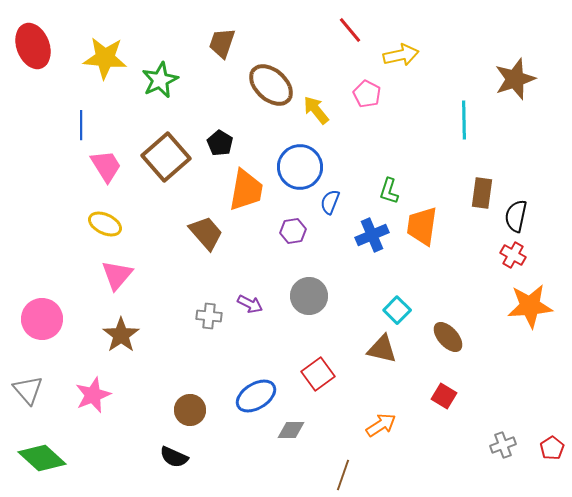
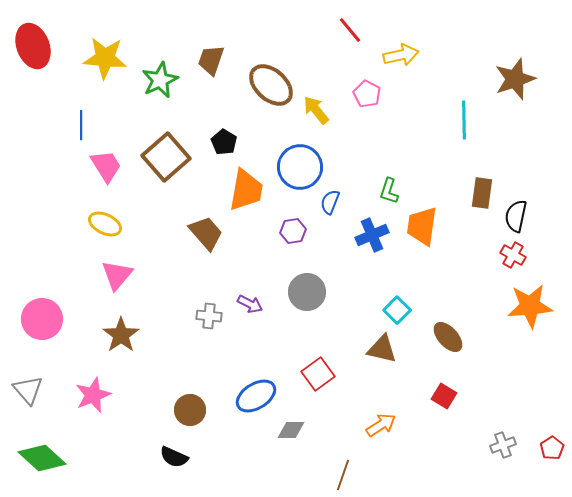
brown trapezoid at (222, 43): moved 11 px left, 17 px down
black pentagon at (220, 143): moved 4 px right, 1 px up
gray circle at (309, 296): moved 2 px left, 4 px up
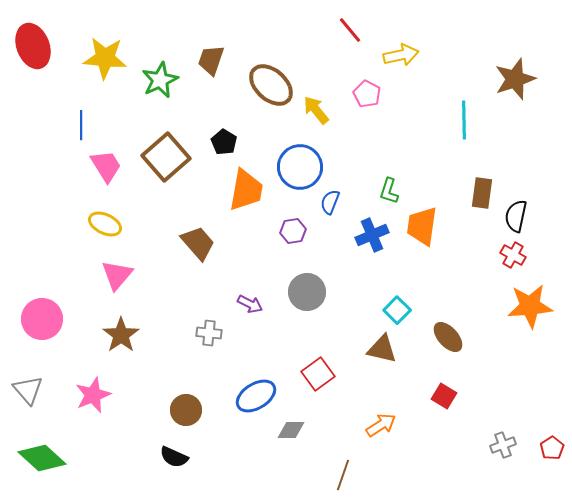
brown trapezoid at (206, 233): moved 8 px left, 10 px down
gray cross at (209, 316): moved 17 px down
brown circle at (190, 410): moved 4 px left
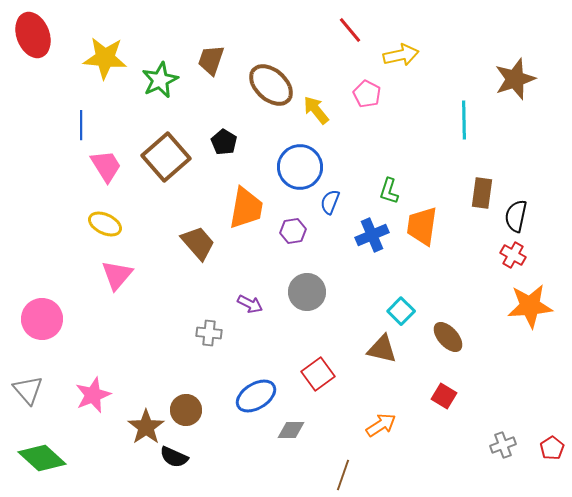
red ellipse at (33, 46): moved 11 px up
orange trapezoid at (246, 190): moved 18 px down
cyan square at (397, 310): moved 4 px right, 1 px down
brown star at (121, 335): moved 25 px right, 92 px down
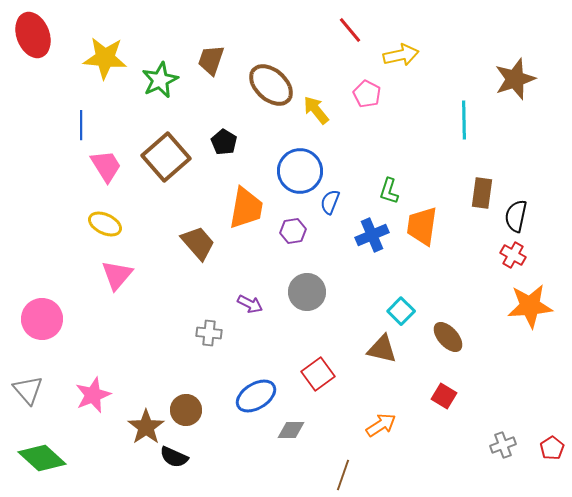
blue circle at (300, 167): moved 4 px down
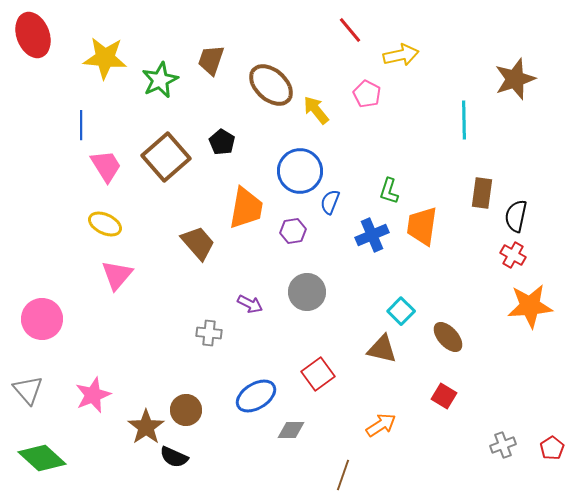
black pentagon at (224, 142): moved 2 px left
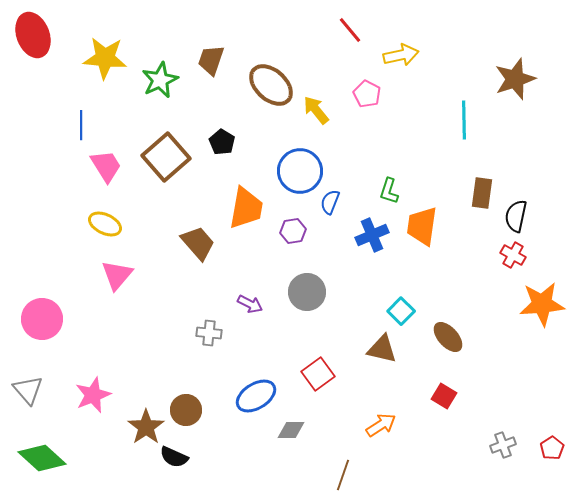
orange star at (530, 306): moved 12 px right, 2 px up
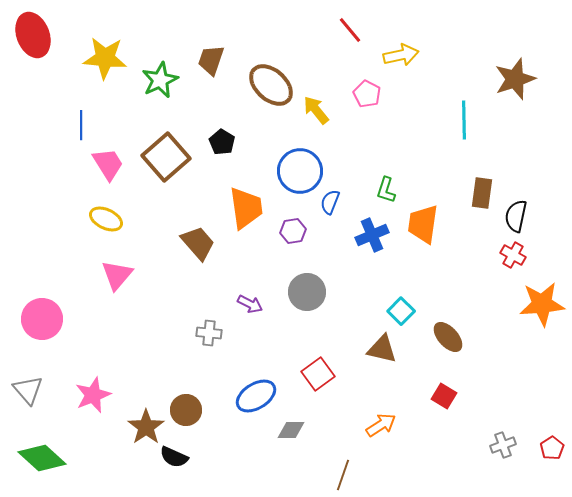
pink trapezoid at (106, 166): moved 2 px right, 2 px up
green L-shape at (389, 191): moved 3 px left, 1 px up
orange trapezoid at (246, 208): rotated 18 degrees counterclockwise
yellow ellipse at (105, 224): moved 1 px right, 5 px up
orange trapezoid at (422, 226): moved 1 px right, 2 px up
